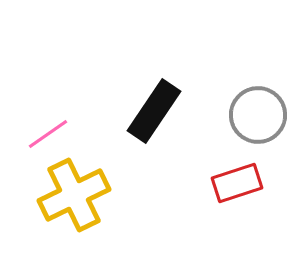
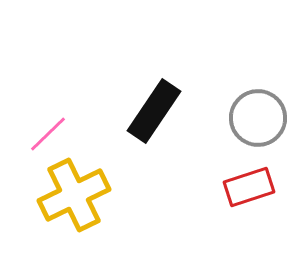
gray circle: moved 3 px down
pink line: rotated 9 degrees counterclockwise
red rectangle: moved 12 px right, 4 px down
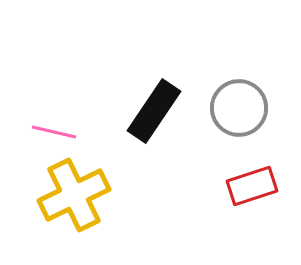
gray circle: moved 19 px left, 10 px up
pink line: moved 6 px right, 2 px up; rotated 57 degrees clockwise
red rectangle: moved 3 px right, 1 px up
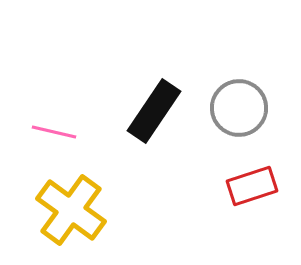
yellow cross: moved 3 px left, 15 px down; rotated 28 degrees counterclockwise
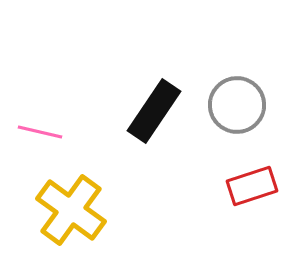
gray circle: moved 2 px left, 3 px up
pink line: moved 14 px left
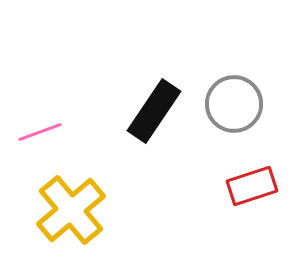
gray circle: moved 3 px left, 1 px up
pink line: rotated 33 degrees counterclockwise
yellow cross: rotated 14 degrees clockwise
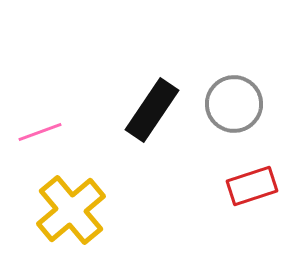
black rectangle: moved 2 px left, 1 px up
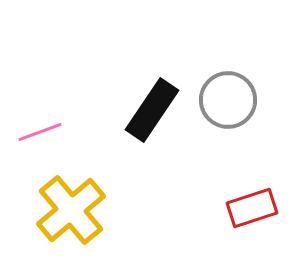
gray circle: moved 6 px left, 4 px up
red rectangle: moved 22 px down
